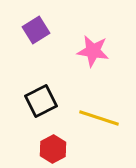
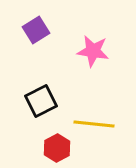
yellow line: moved 5 px left, 6 px down; rotated 12 degrees counterclockwise
red hexagon: moved 4 px right, 1 px up
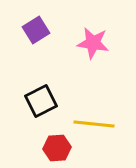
pink star: moved 8 px up
red hexagon: rotated 24 degrees clockwise
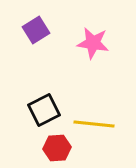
black square: moved 3 px right, 9 px down
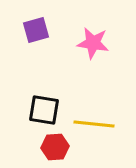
purple square: rotated 16 degrees clockwise
black square: rotated 36 degrees clockwise
red hexagon: moved 2 px left, 1 px up
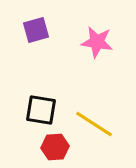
pink star: moved 4 px right, 1 px up
black square: moved 3 px left
yellow line: rotated 27 degrees clockwise
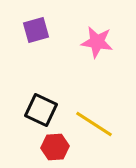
black square: rotated 16 degrees clockwise
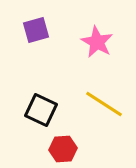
pink star: rotated 20 degrees clockwise
yellow line: moved 10 px right, 20 px up
red hexagon: moved 8 px right, 2 px down
